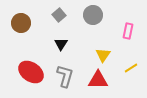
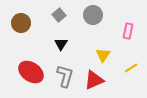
red triangle: moved 4 px left; rotated 25 degrees counterclockwise
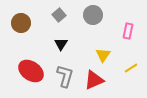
red ellipse: moved 1 px up
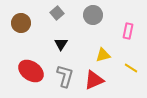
gray square: moved 2 px left, 2 px up
yellow triangle: rotated 42 degrees clockwise
yellow line: rotated 64 degrees clockwise
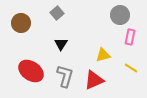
gray circle: moved 27 px right
pink rectangle: moved 2 px right, 6 px down
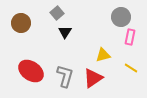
gray circle: moved 1 px right, 2 px down
black triangle: moved 4 px right, 12 px up
red triangle: moved 1 px left, 2 px up; rotated 10 degrees counterclockwise
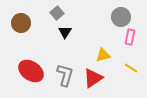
gray L-shape: moved 1 px up
